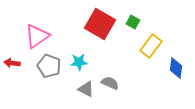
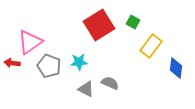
red square: moved 1 px left, 1 px down; rotated 28 degrees clockwise
pink triangle: moved 7 px left, 6 px down
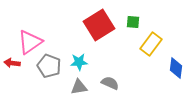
green square: rotated 24 degrees counterclockwise
yellow rectangle: moved 2 px up
gray triangle: moved 7 px left, 2 px up; rotated 36 degrees counterclockwise
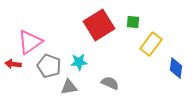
red arrow: moved 1 px right, 1 px down
gray triangle: moved 10 px left
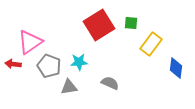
green square: moved 2 px left, 1 px down
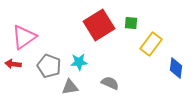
pink triangle: moved 6 px left, 5 px up
gray triangle: moved 1 px right
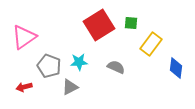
red arrow: moved 11 px right, 23 px down; rotated 21 degrees counterclockwise
gray semicircle: moved 6 px right, 16 px up
gray triangle: rotated 18 degrees counterclockwise
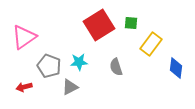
gray semicircle: rotated 132 degrees counterclockwise
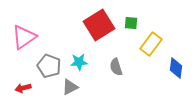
red arrow: moved 1 px left, 1 px down
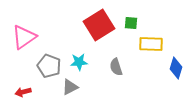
yellow rectangle: rotated 55 degrees clockwise
blue diamond: rotated 10 degrees clockwise
red arrow: moved 4 px down
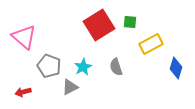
green square: moved 1 px left, 1 px up
pink triangle: rotated 44 degrees counterclockwise
yellow rectangle: rotated 30 degrees counterclockwise
cyan star: moved 4 px right, 5 px down; rotated 24 degrees counterclockwise
